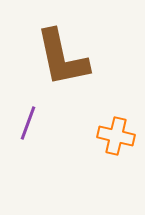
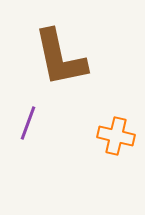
brown L-shape: moved 2 px left
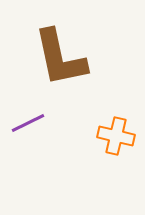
purple line: rotated 44 degrees clockwise
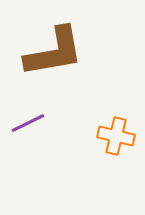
brown L-shape: moved 6 px left, 6 px up; rotated 88 degrees counterclockwise
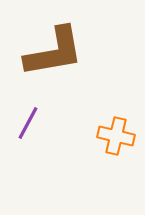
purple line: rotated 36 degrees counterclockwise
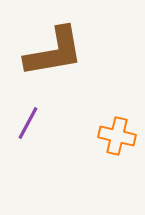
orange cross: moved 1 px right
